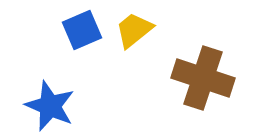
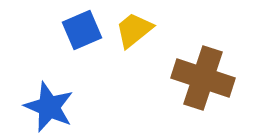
blue star: moved 1 px left, 1 px down
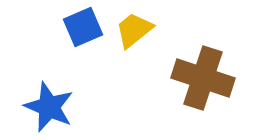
blue square: moved 1 px right, 3 px up
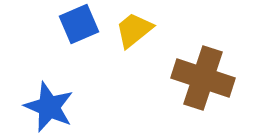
blue square: moved 4 px left, 3 px up
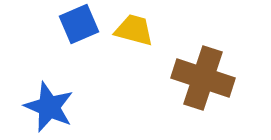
yellow trapezoid: rotated 54 degrees clockwise
